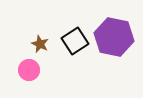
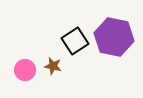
brown star: moved 13 px right, 22 px down; rotated 12 degrees counterclockwise
pink circle: moved 4 px left
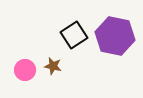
purple hexagon: moved 1 px right, 1 px up
black square: moved 1 px left, 6 px up
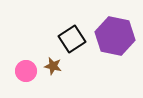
black square: moved 2 px left, 4 px down
pink circle: moved 1 px right, 1 px down
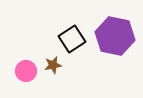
brown star: moved 1 px up; rotated 24 degrees counterclockwise
